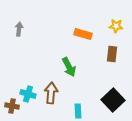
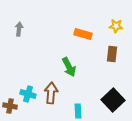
brown cross: moved 2 px left
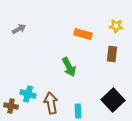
gray arrow: rotated 56 degrees clockwise
brown arrow: moved 10 px down; rotated 15 degrees counterclockwise
brown cross: moved 1 px right
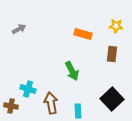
green arrow: moved 3 px right, 4 px down
cyan cross: moved 5 px up
black square: moved 1 px left, 1 px up
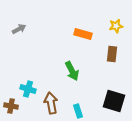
yellow star: rotated 16 degrees counterclockwise
black square: moved 2 px right, 2 px down; rotated 30 degrees counterclockwise
cyan rectangle: rotated 16 degrees counterclockwise
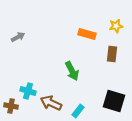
gray arrow: moved 1 px left, 8 px down
orange rectangle: moved 4 px right
cyan cross: moved 2 px down
brown arrow: rotated 55 degrees counterclockwise
cyan rectangle: rotated 56 degrees clockwise
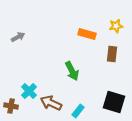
cyan cross: moved 1 px right; rotated 28 degrees clockwise
black square: moved 1 px down
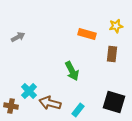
brown arrow: moved 1 px left; rotated 10 degrees counterclockwise
cyan rectangle: moved 1 px up
